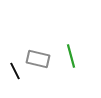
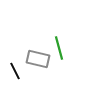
green line: moved 12 px left, 8 px up
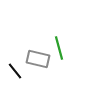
black line: rotated 12 degrees counterclockwise
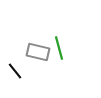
gray rectangle: moved 7 px up
